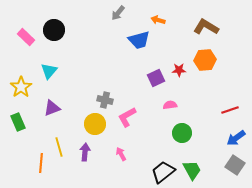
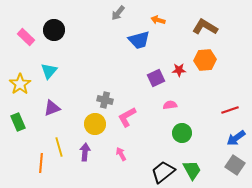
brown L-shape: moved 1 px left
yellow star: moved 1 px left, 3 px up
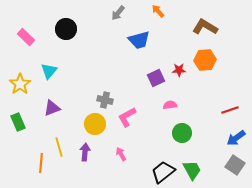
orange arrow: moved 9 px up; rotated 32 degrees clockwise
black circle: moved 12 px right, 1 px up
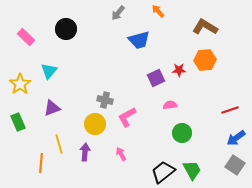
yellow line: moved 3 px up
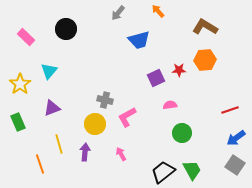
orange line: moved 1 px left, 1 px down; rotated 24 degrees counterclockwise
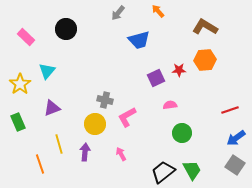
cyan triangle: moved 2 px left
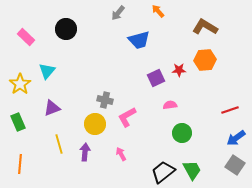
orange line: moved 20 px left; rotated 24 degrees clockwise
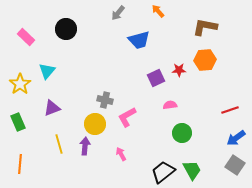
brown L-shape: rotated 20 degrees counterclockwise
purple arrow: moved 6 px up
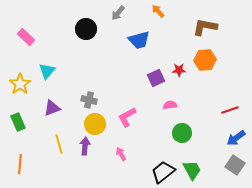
black circle: moved 20 px right
gray cross: moved 16 px left
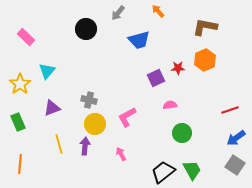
orange hexagon: rotated 20 degrees counterclockwise
red star: moved 1 px left, 2 px up
